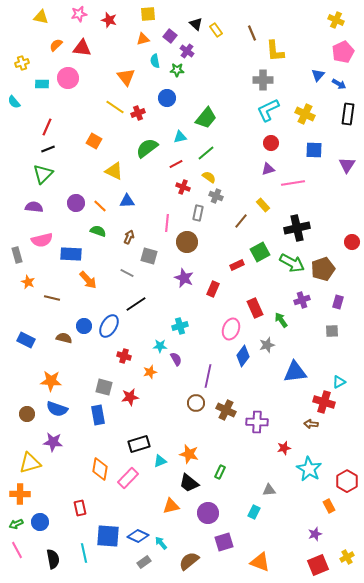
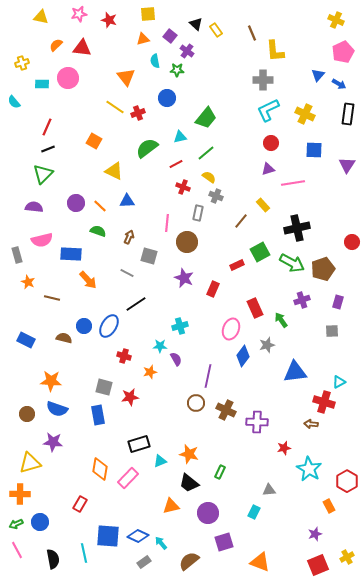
red rectangle at (80, 508): moved 4 px up; rotated 42 degrees clockwise
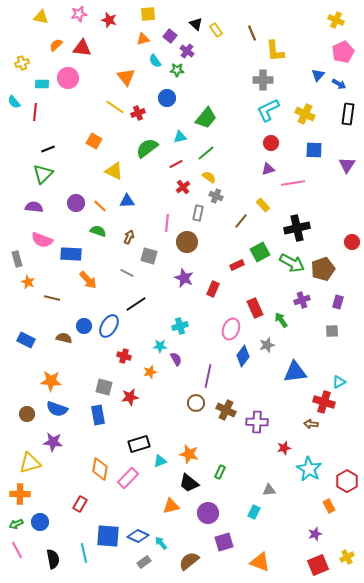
cyan semicircle at (155, 61): rotated 24 degrees counterclockwise
red line at (47, 127): moved 12 px left, 15 px up; rotated 18 degrees counterclockwise
red cross at (183, 187): rotated 32 degrees clockwise
pink semicircle at (42, 240): rotated 35 degrees clockwise
gray rectangle at (17, 255): moved 4 px down
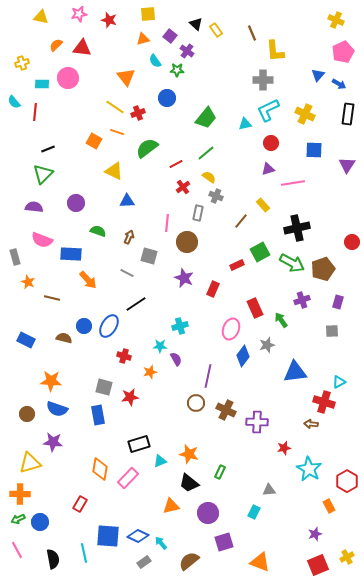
cyan triangle at (180, 137): moved 65 px right, 13 px up
orange line at (100, 206): moved 17 px right, 74 px up; rotated 24 degrees counterclockwise
gray rectangle at (17, 259): moved 2 px left, 2 px up
green arrow at (16, 524): moved 2 px right, 5 px up
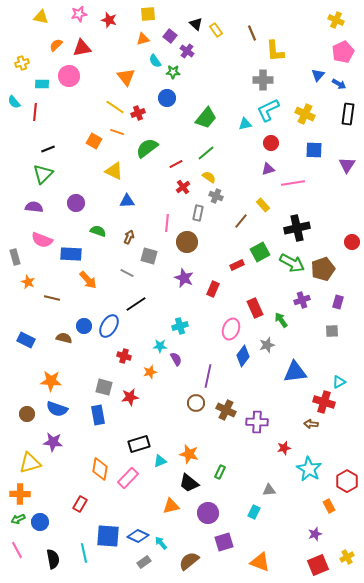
red triangle at (82, 48): rotated 18 degrees counterclockwise
green star at (177, 70): moved 4 px left, 2 px down
pink circle at (68, 78): moved 1 px right, 2 px up
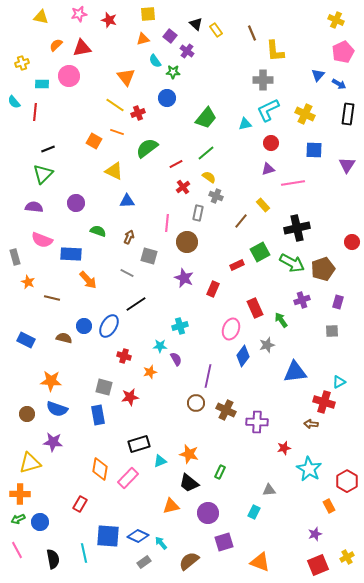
yellow line at (115, 107): moved 2 px up
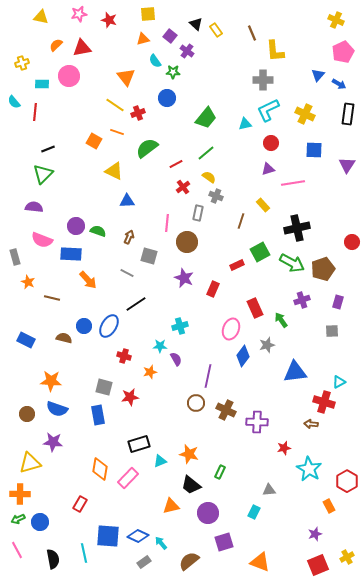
purple circle at (76, 203): moved 23 px down
brown line at (241, 221): rotated 21 degrees counterclockwise
black trapezoid at (189, 483): moved 2 px right, 2 px down
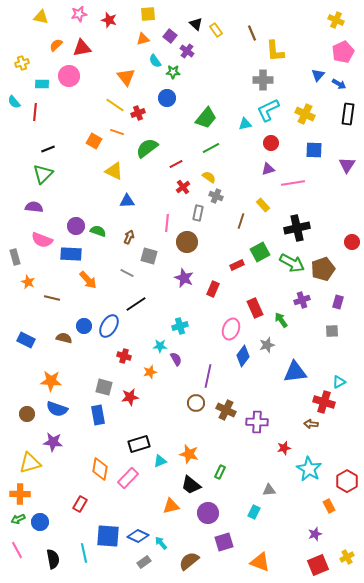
green line at (206, 153): moved 5 px right, 5 px up; rotated 12 degrees clockwise
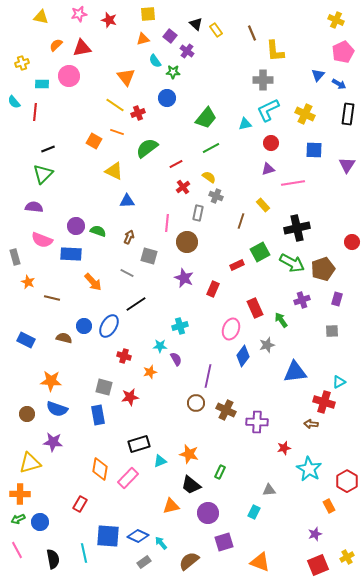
orange arrow at (88, 280): moved 5 px right, 2 px down
purple rectangle at (338, 302): moved 1 px left, 3 px up
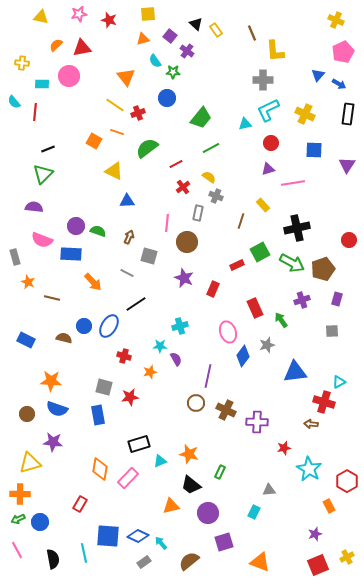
yellow cross at (22, 63): rotated 24 degrees clockwise
green trapezoid at (206, 118): moved 5 px left
red circle at (352, 242): moved 3 px left, 2 px up
pink ellipse at (231, 329): moved 3 px left, 3 px down; rotated 40 degrees counterclockwise
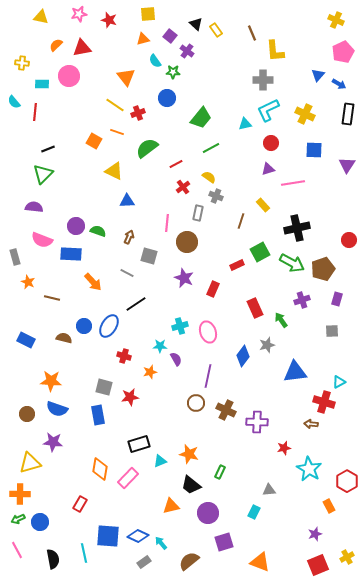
pink ellipse at (228, 332): moved 20 px left
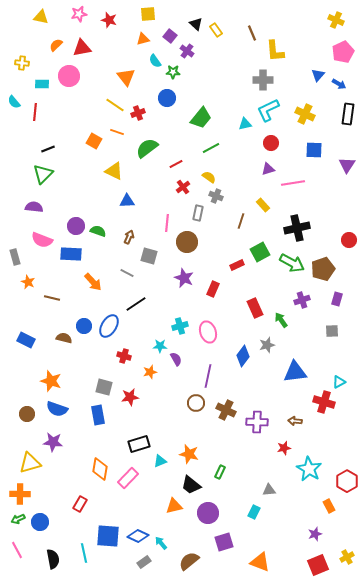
orange star at (51, 381): rotated 15 degrees clockwise
brown arrow at (311, 424): moved 16 px left, 3 px up
orange triangle at (171, 506): moved 3 px right
